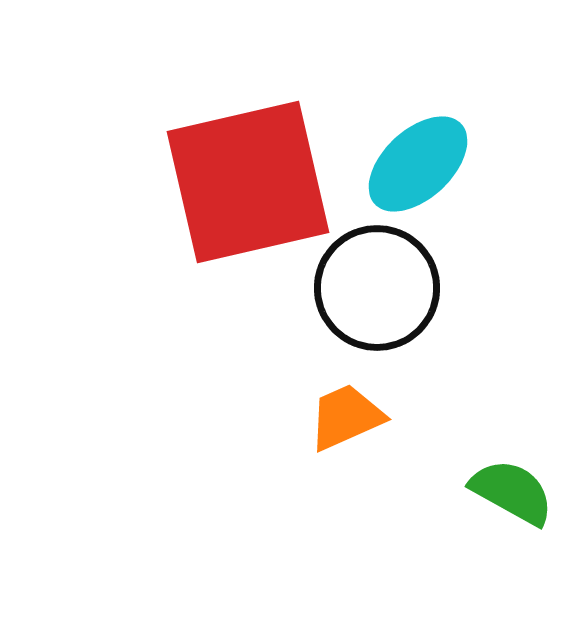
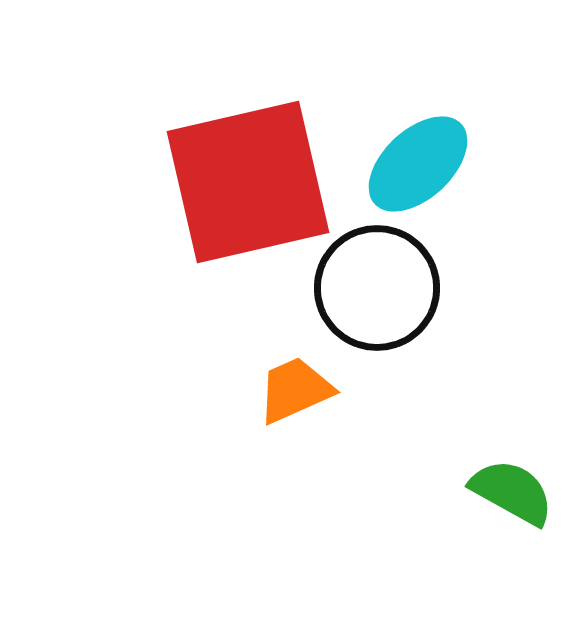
orange trapezoid: moved 51 px left, 27 px up
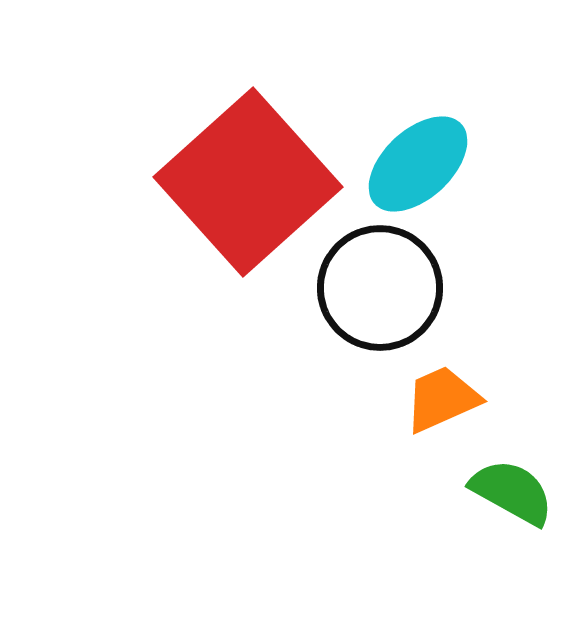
red square: rotated 29 degrees counterclockwise
black circle: moved 3 px right
orange trapezoid: moved 147 px right, 9 px down
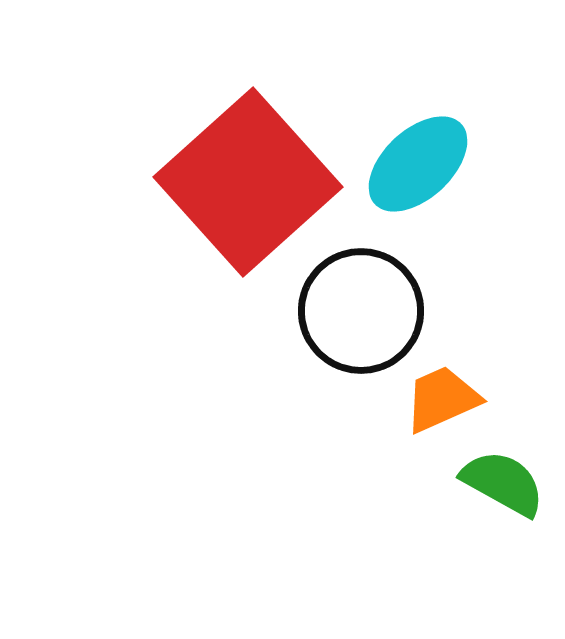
black circle: moved 19 px left, 23 px down
green semicircle: moved 9 px left, 9 px up
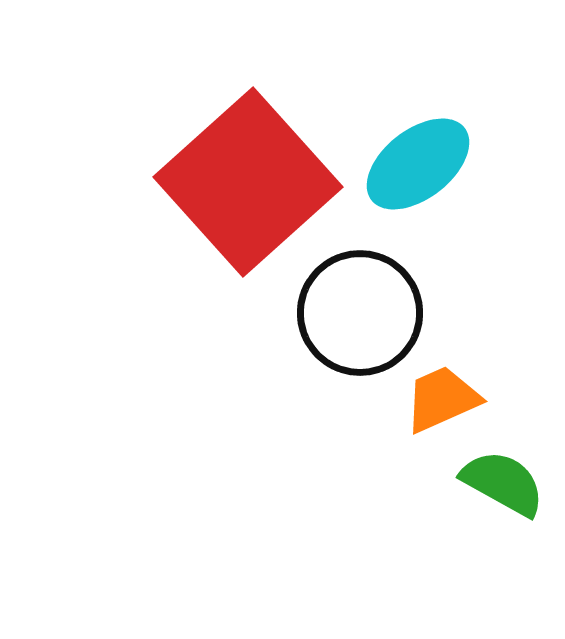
cyan ellipse: rotated 5 degrees clockwise
black circle: moved 1 px left, 2 px down
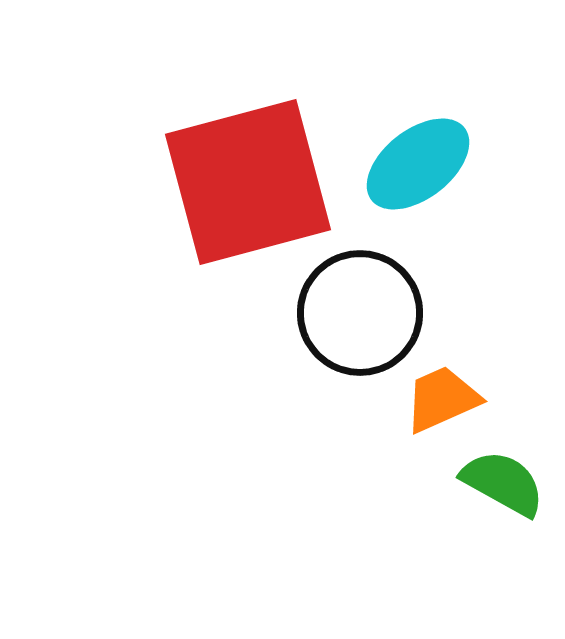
red square: rotated 27 degrees clockwise
